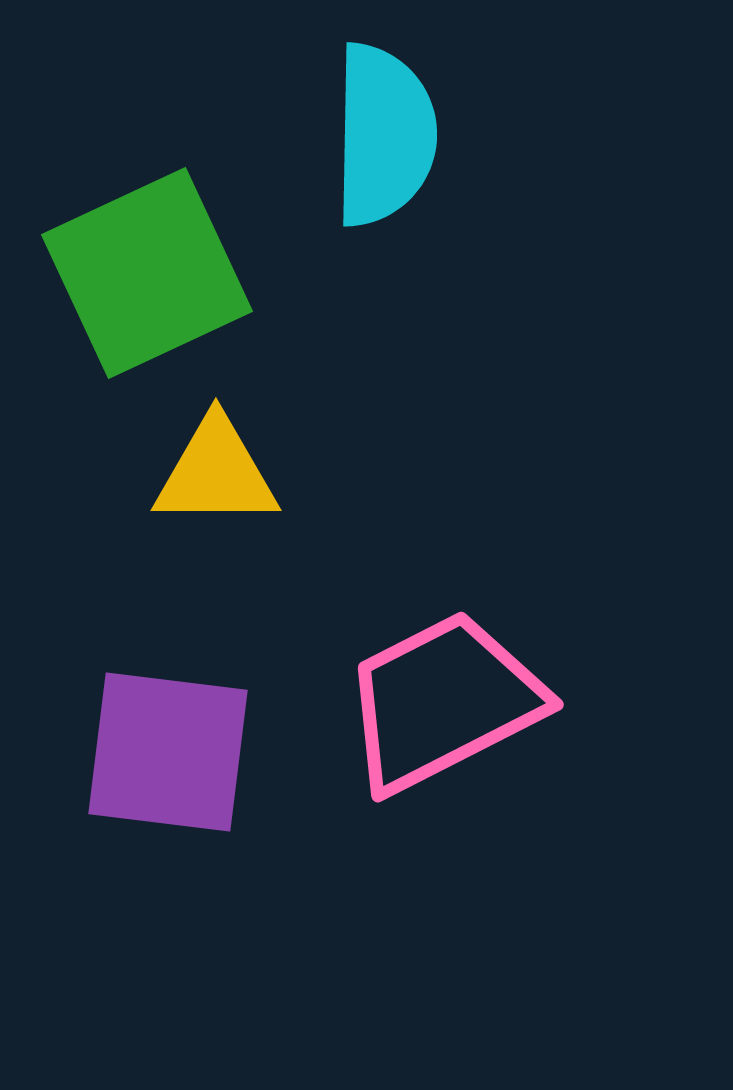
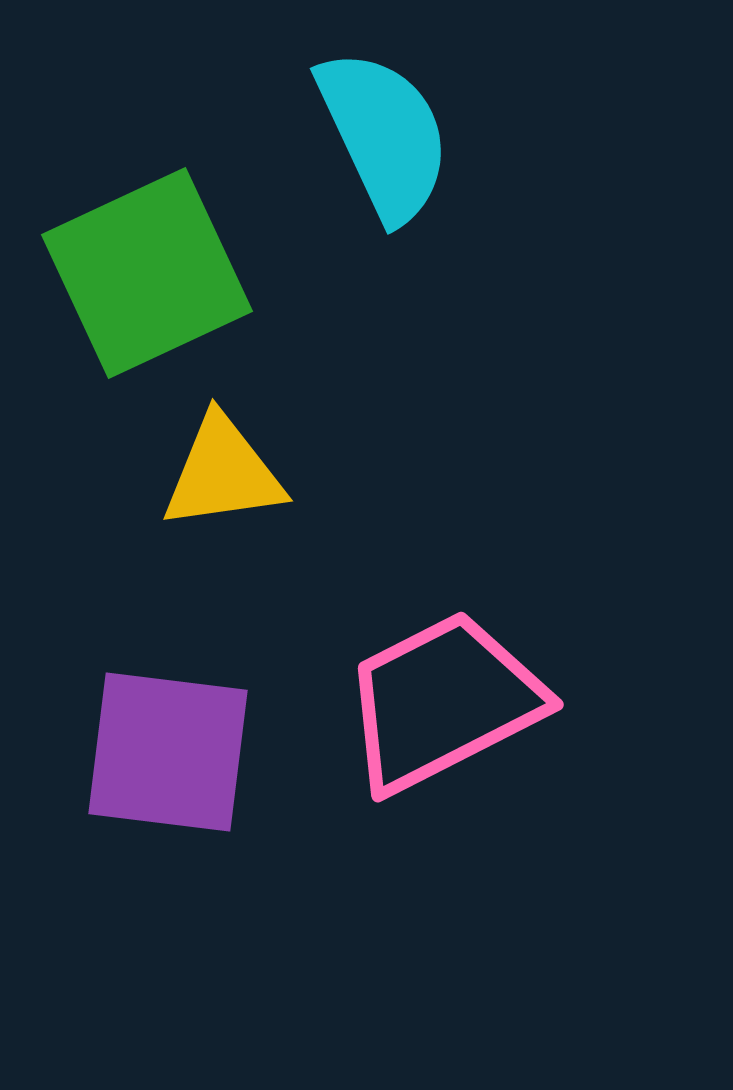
cyan semicircle: rotated 26 degrees counterclockwise
yellow triangle: moved 7 px right; rotated 8 degrees counterclockwise
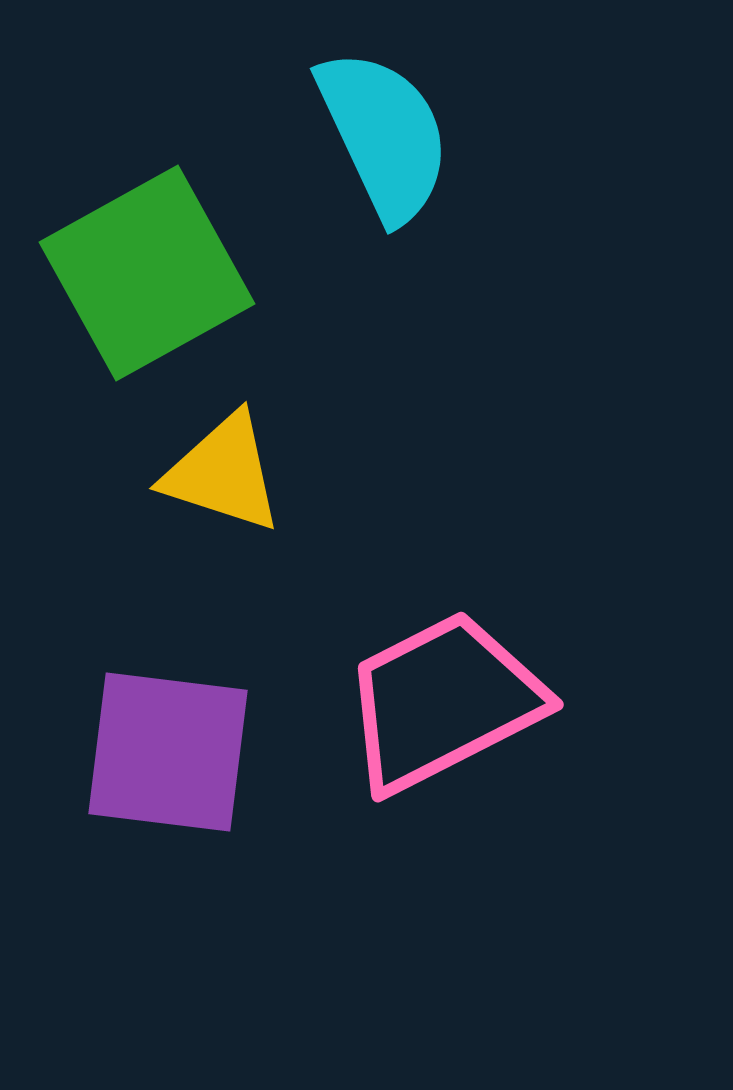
green square: rotated 4 degrees counterclockwise
yellow triangle: rotated 26 degrees clockwise
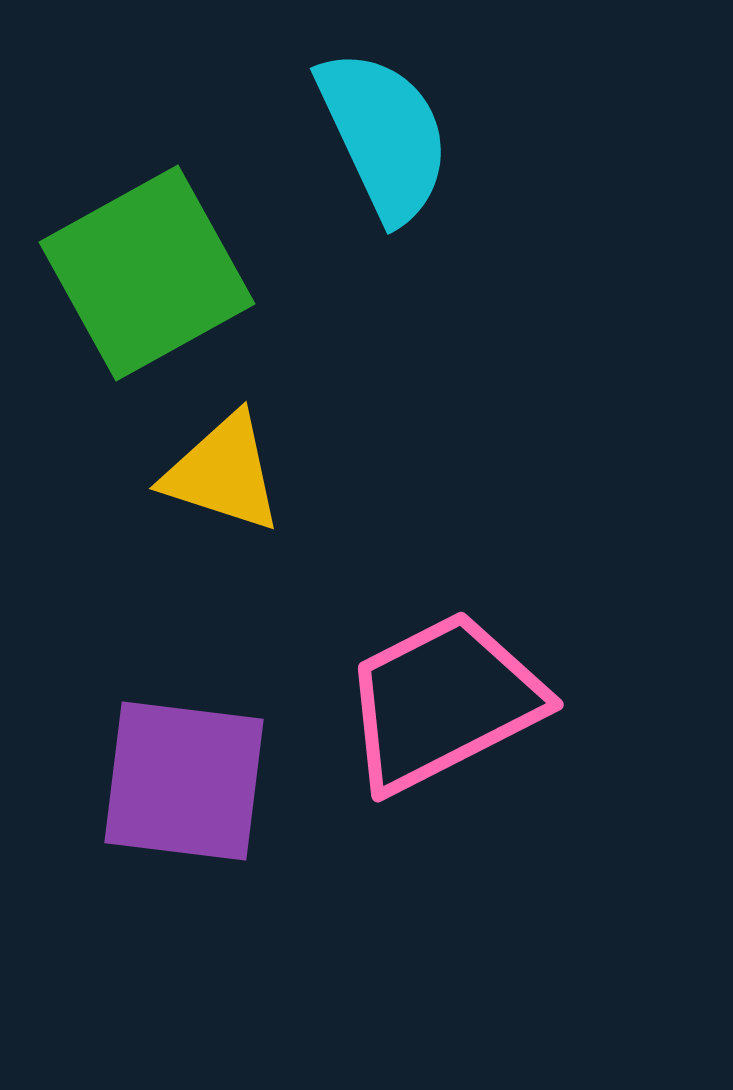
purple square: moved 16 px right, 29 px down
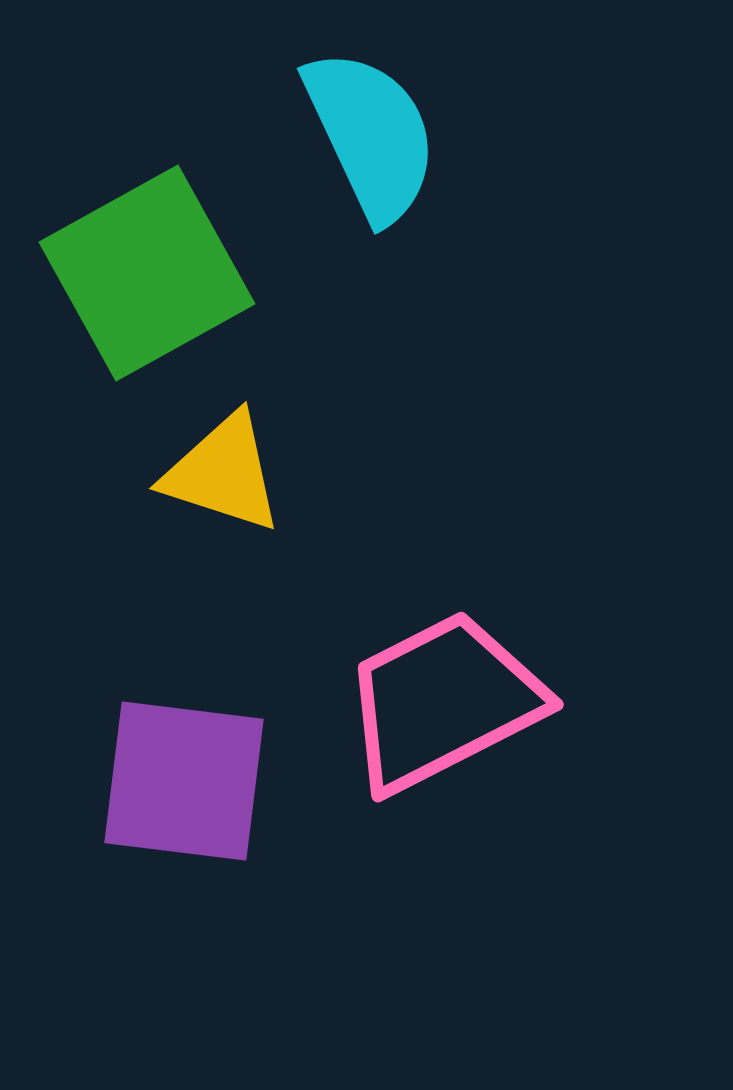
cyan semicircle: moved 13 px left
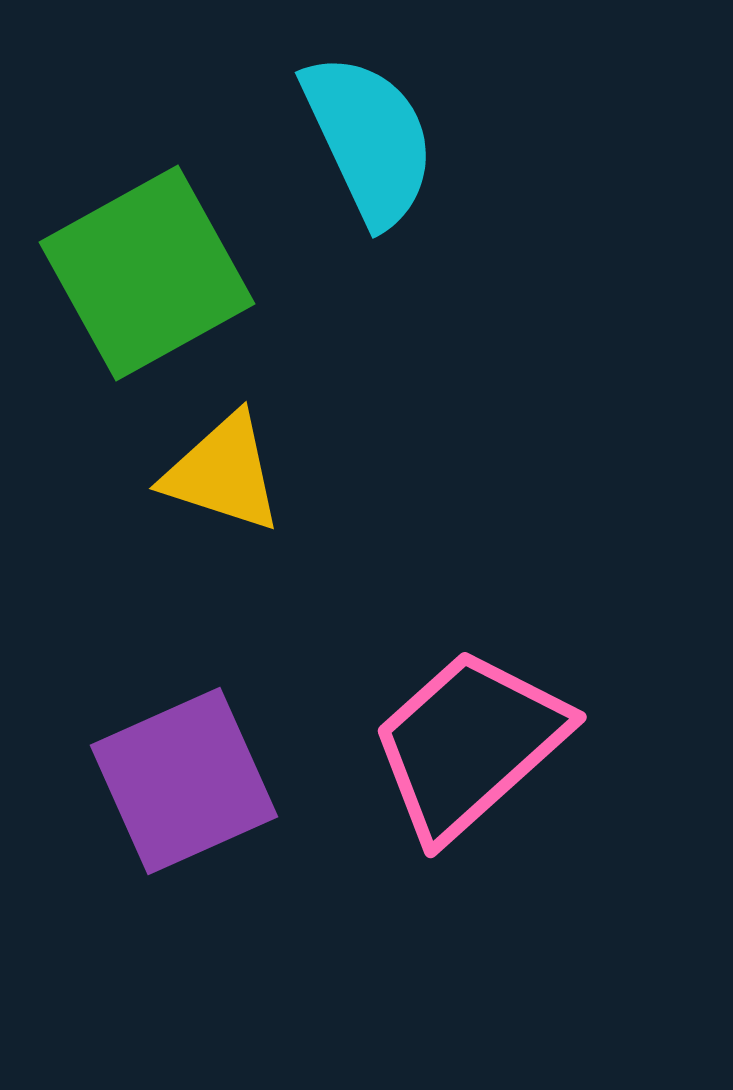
cyan semicircle: moved 2 px left, 4 px down
pink trapezoid: moved 26 px right, 42 px down; rotated 15 degrees counterclockwise
purple square: rotated 31 degrees counterclockwise
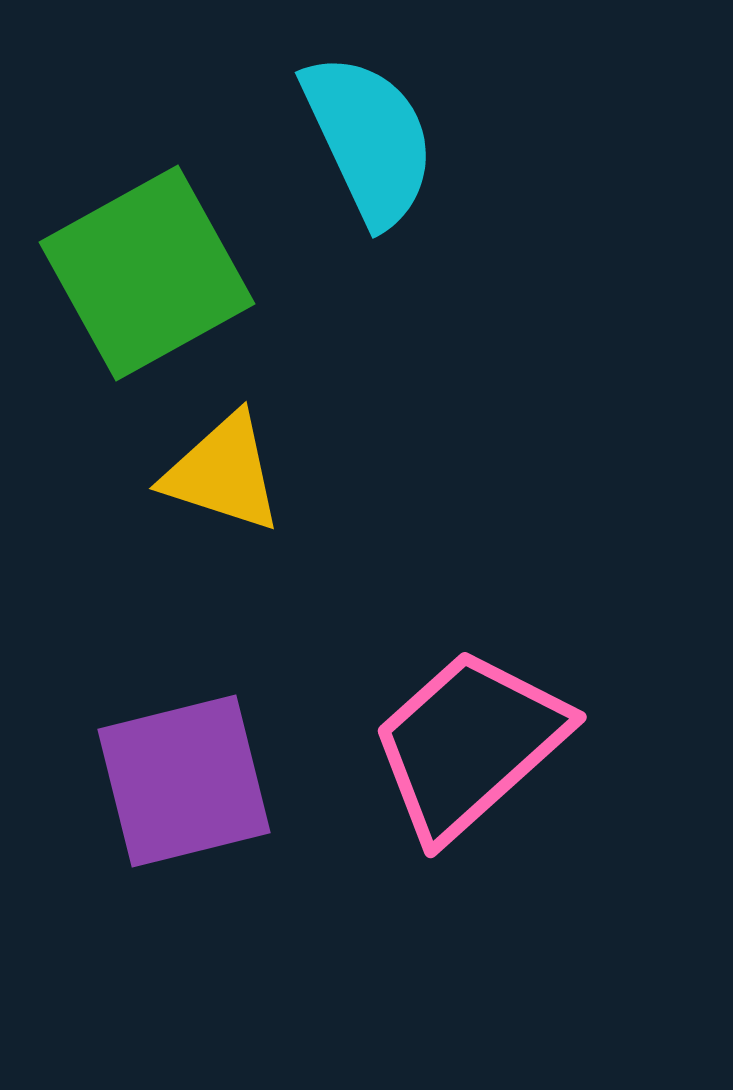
purple square: rotated 10 degrees clockwise
